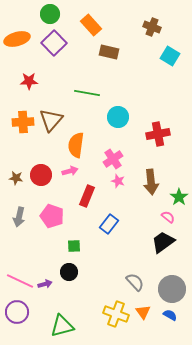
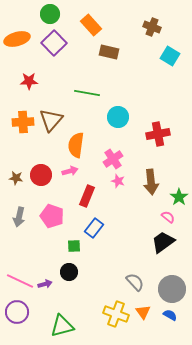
blue rectangle: moved 15 px left, 4 px down
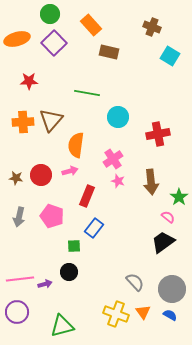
pink line: moved 2 px up; rotated 32 degrees counterclockwise
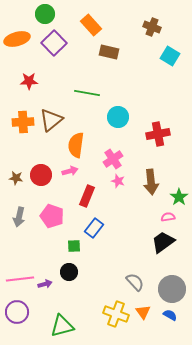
green circle: moved 5 px left
brown triangle: rotated 10 degrees clockwise
pink semicircle: rotated 48 degrees counterclockwise
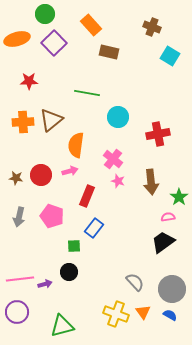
pink cross: rotated 18 degrees counterclockwise
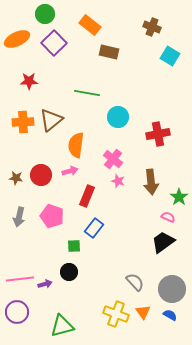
orange rectangle: moved 1 px left; rotated 10 degrees counterclockwise
orange ellipse: rotated 10 degrees counterclockwise
pink semicircle: rotated 32 degrees clockwise
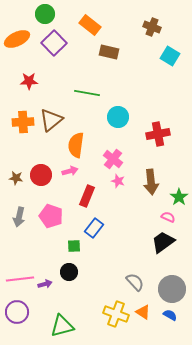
pink pentagon: moved 1 px left
orange triangle: rotated 21 degrees counterclockwise
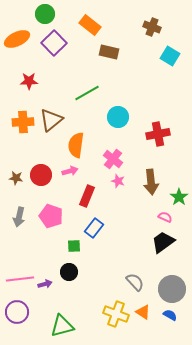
green line: rotated 40 degrees counterclockwise
pink semicircle: moved 3 px left
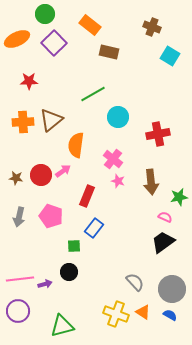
green line: moved 6 px right, 1 px down
pink arrow: moved 7 px left; rotated 21 degrees counterclockwise
green star: rotated 24 degrees clockwise
purple circle: moved 1 px right, 1 px up
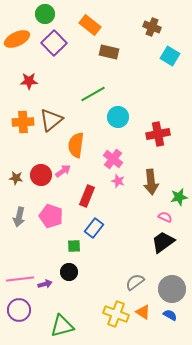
gray semicircle: rotated 84 degrees counterclockwise
purple circle: moved 1 px right, 1 px up
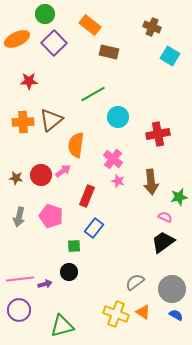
blue semicircle: moved 6 px right
